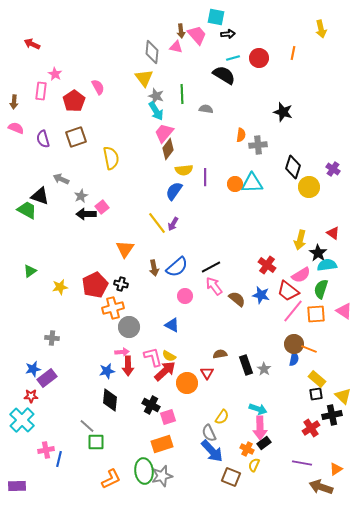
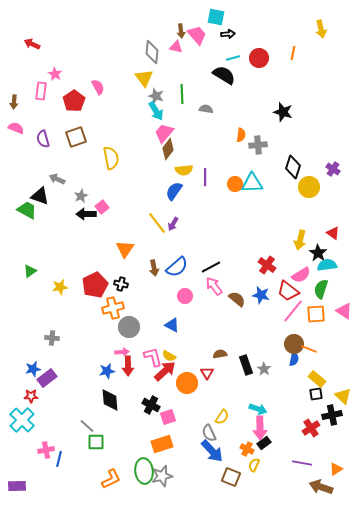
gray arrow at (61, 179): moved 4 px left
black diamond at (110, 400): rotated 10 degrees counterclockwise
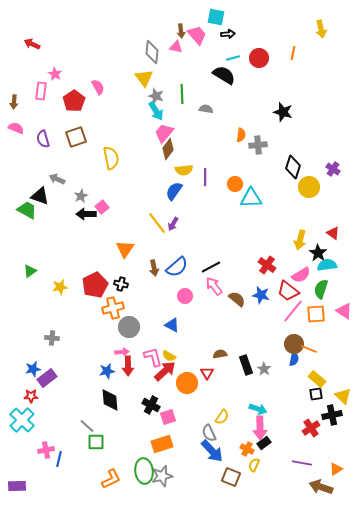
cyan triangle at (252, 183): moved 1 px left, 15 px down
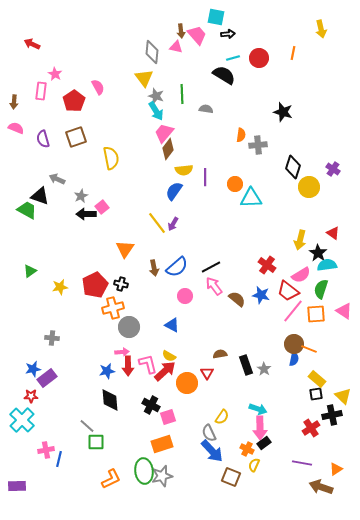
pink L-shape at (153, 357): moved 5 px left, 7 px down
